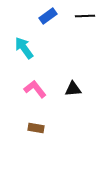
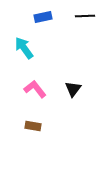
blue rectangle: moved 5 px left, 1 px down; rotated 24 degrees clockwise
black triangle: rotated 48 degrees counterclockwise
brown rectangle: moved 3 px left, 2 px up
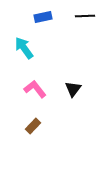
brown rectangle: rotated 56 degrees counterclockwise
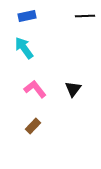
blue rectangle: moved 16 px left, 1 px up
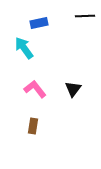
blue rectangle: moved 12 px right, 7 px down
brown rectangle: rotated 35 degrees counterclockwise
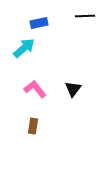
cyan arrow: rotated 85 degrees clockwise
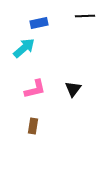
pink L-shape: rotated 115 degrees clockwise
